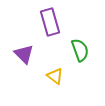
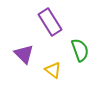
purple rectangle: rotated 16 degrees counterclockwise
yellow triangle: moved 2 px left, 6 px up
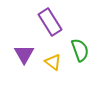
purple triangle: rotated 15 degrees clockwise
yellow triangle: moved 8 px up
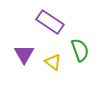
purple rectangle: rotated 24 degrees counterclockwise
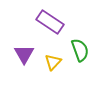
yellow triangle: rotated 36 degrees clockwise
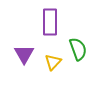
purple rectangle: rotated 56 degrees clockwise
green semicircle: moved 2 px left, 1 px up
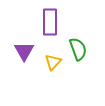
purple triangle: moved 3 px up
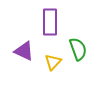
purple triangle: rotated 35 degrees counterclockwise
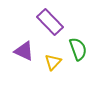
purple rectangle: rotated 44 degrees counterclockwise
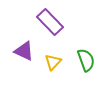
green semicircle: moved 8 px right, 11 px down
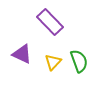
purple triangle: moved 2 px left, 3 px down
green semicircle: moved 7 px left, 1 px down
